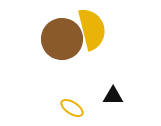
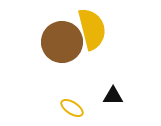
brown circle: moved 3 px down
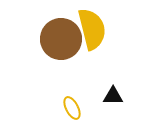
brown circle: moved 1 px left, 3 px up
yellow ellipse: rotated 30 degrees clockwise
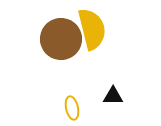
yellow ellipse: rotated 15 degrees clockwise
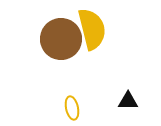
black triangle: moved 15 px right, 5 px down
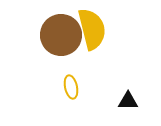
brown circle: moved 4 px up
yellow ellipse: moved 1 px left, 21 px up
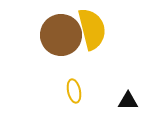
yellow ellipse: moved 3 px right, 4 px down
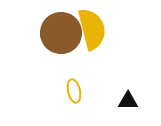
brown circle: moved 2 px up
